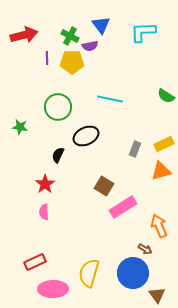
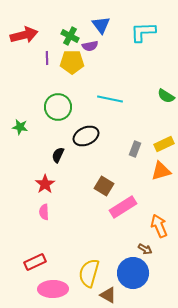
brown triangle: moved 49 px left; rotated 24 degrees counterclockwise
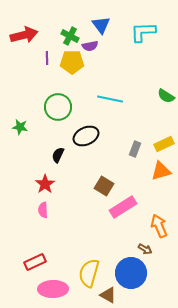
pink semicircle: moved 1 px left, 2 px up
blue circle: moved 2 px left
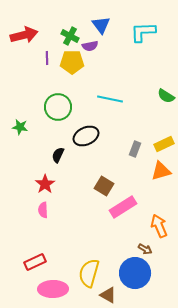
blue circle: moved 4 px right
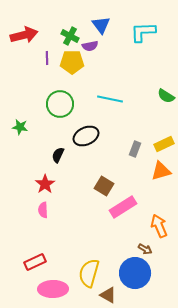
green circle: moved 2 px right, 3 px up
